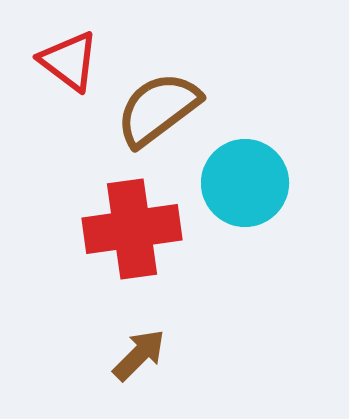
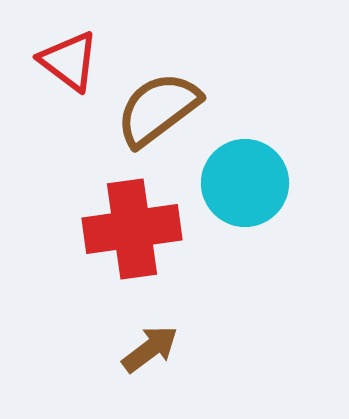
brown arrow: moved 11 px right, 6 px up; rotated 8 degrees clockwise
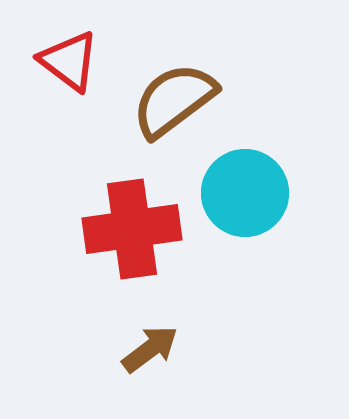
brown semicircle: moved 16 px right, 9 px up
cyan circle: moved 10 px down
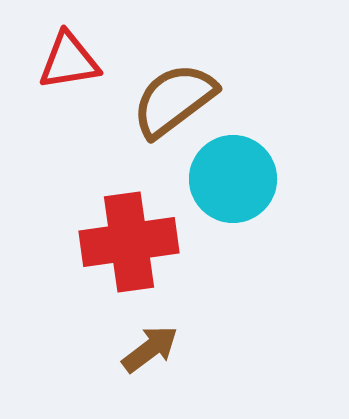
red triangle: rotated 46 degrees counterclockwise
cyan circle: moved 12 px left, 14 px up
red cross: moved 3 px left, 13 px down
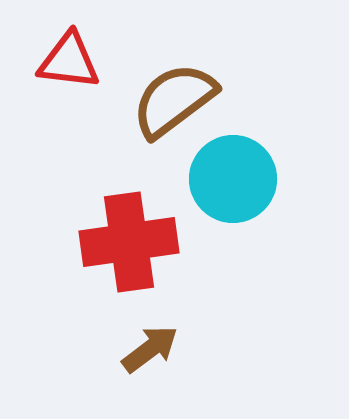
red triangle: rotated 16 degrees clockwise
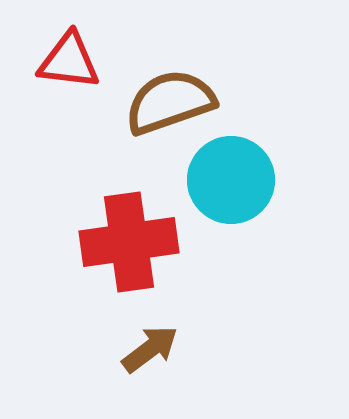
brown semicircle: moved 4 px left, 2 px down; rotated 18 degrees clockwise
cyan circle: moved 2 px left, 1 px down
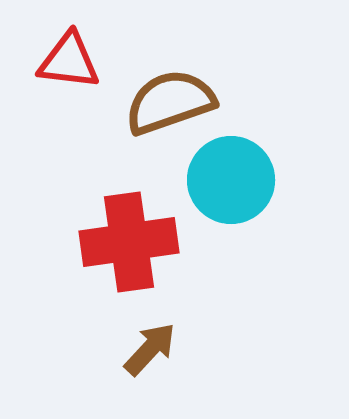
brown arrow: rotated 10 degrees counterclockwise
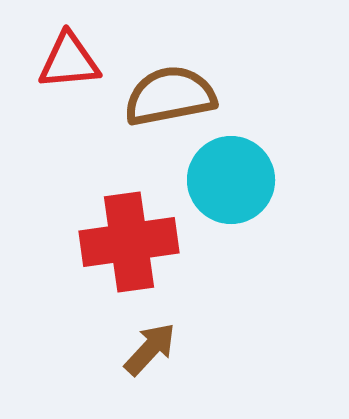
red triangle: rotated 12 degrees counterclockwise
brown semicircle: moved 6 px up; rotated 8 degrees clockwise
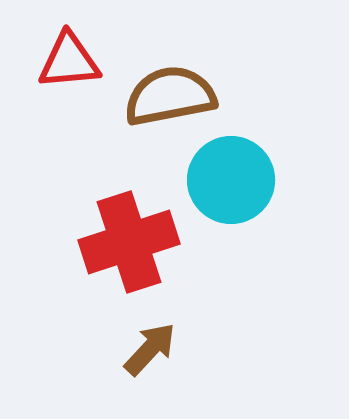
red cross: rotated 10 degrees counterclockwise
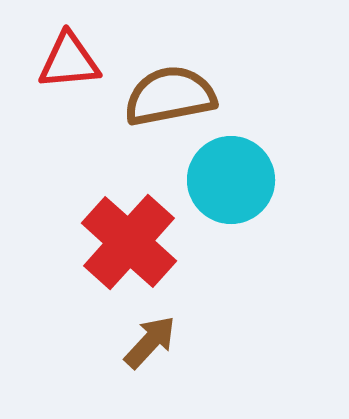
red cross: rotated 30 degrees counterclockwise
brown arrow: moved 7 px up
